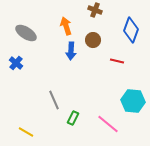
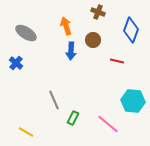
brown cross: moved 3 px right, 2 px down
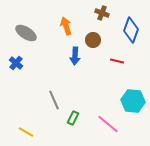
brown cross: moved 4 px right, 1 px down
blue arrow: moved 4 px right, 5 px down
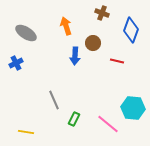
brown circle: moved 3 px down
blue cross: rotated 24 degrees clockwise
cyan hexagon: moved 7 px down
green rectangle: moved 1 px right, 1 px down
yellow line: rotated 21 degrees counterclockwise
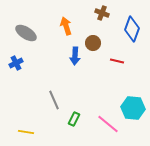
blue diamond: moved 1 px right, 1 px up
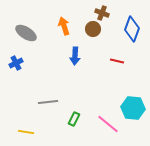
orange arrow: moved 2 px left
brown circle: moved 14 px up
gray line: moved 6 px left, 2 px down; rotated 72 degrees counterclockwise
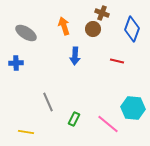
blue cross: rotated 24 degrees clockwise
gray line: rotated 72 degrees clockwise
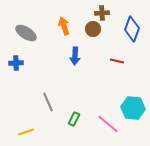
brown cross: rotated 24 degrees counterclockwise
yellow line: rotated 28 degrees counterclockwise
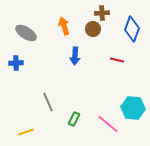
red line: moved 1 px up
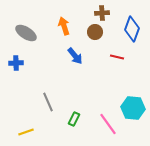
brown circle: moved 2 px right, 3 px down
blue arrow: rotated 42 degrees counterclockwise
red line: moved 3 px up
pink line: rotated 15 degrees clockwise
